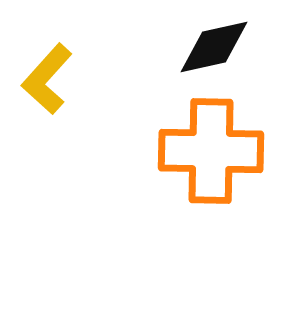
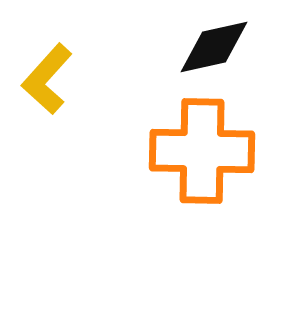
orange cross: moved 9 px left
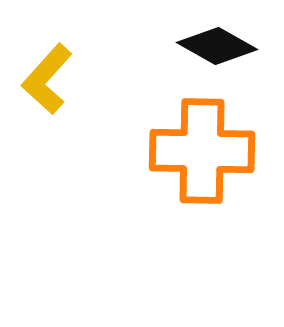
black diamond: moved 3 px right, 1 px up; rotated 42 degrees clockwise
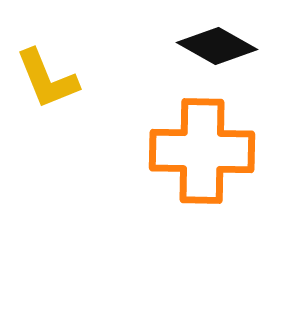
yellow L-shape: rotated 64 degrees counterclockwise
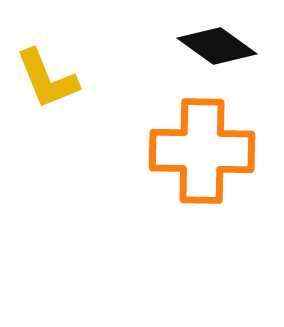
black diamond: rotated 6 degrees clockwise
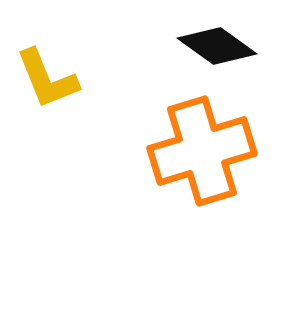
orange cross: rotated 18 degrees counterclockwise
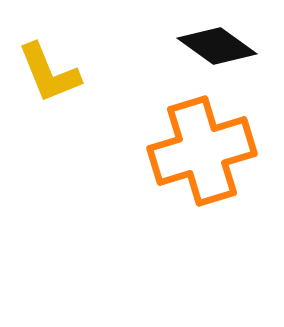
yellow L-shape: moved 2 px right, 6 px up
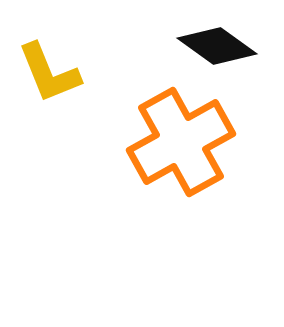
orange cross: moved 21 px left, 9 px up; rotated 12 degrees counterclockwise
